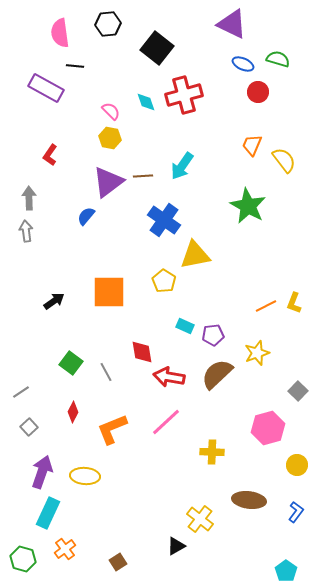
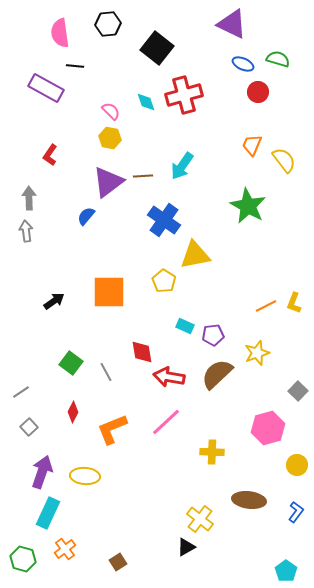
black triangle at (176, 546): moved 10 px right, 1 px down
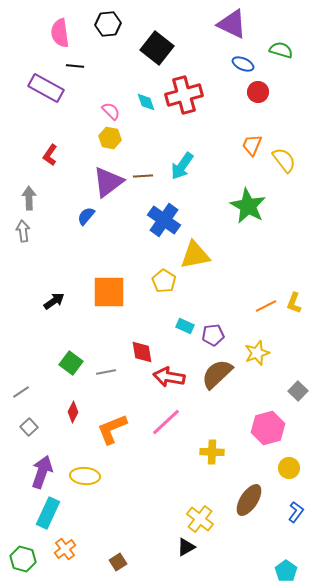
green semicircle at (278, 59): moved 3 px right, 9 px up
gray arrow at (26, 231): moved 3 px left
gray line at (106, 372): rotated 72 degrees counterclockwise
yellow circle at (297, 465): moved 8 px left, 3 px down
brown ellipse at (249, 500): rotated 64 degrees counterclockwise
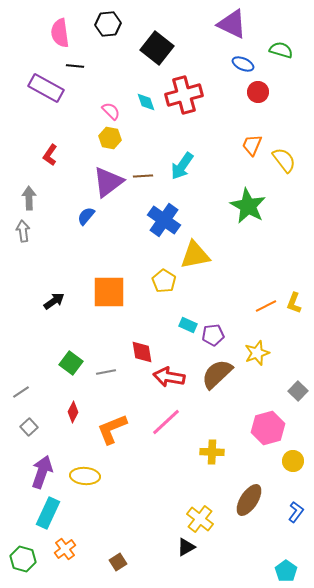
cyan rectangle at (185, 326): moved 3 px right, 1 px up
yellow circle at (289, 468): moved 4 px right, 7 px up
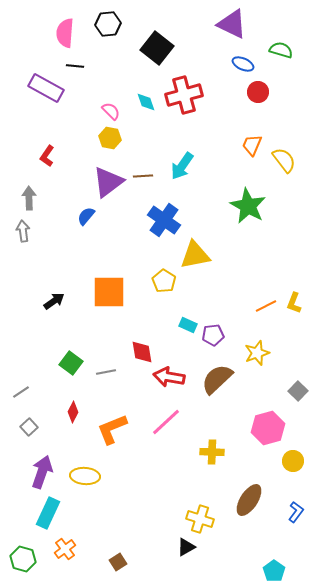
pink semicircle at (60, 33): moved 5 px right; rotated 12 degrees clockwise
red L-shape at (50, 155): moved 3 px left, 1 px down
brown semicircle at (217, 374): moved 5 px down
yellow cross at (200, 519): rotated 20 degrees counterclockwise
cyan pentagon at (286, 571): moved 12 px left
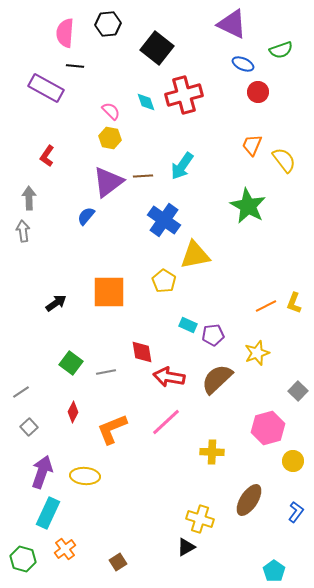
green semicircle at (281, 50): rotated 145 degrees clockwise
black arrow at (54, 301): moved 2 px right, 2 px down
